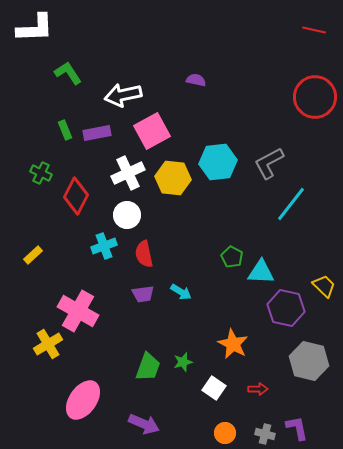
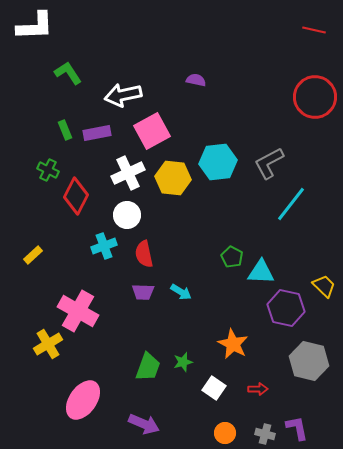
white L-shape: moved 2 px up
green cross: moved 7 px right, 3 px up
purple trapezoid: moved 2 px up; rotated 10 degrees clockwise
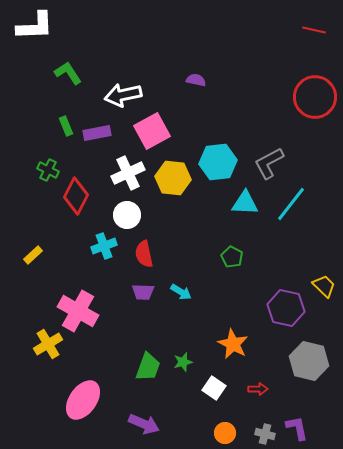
green rectangle: moved 1 px right, 4 px up
cyan triangle: moved 16 px left, 69 px up
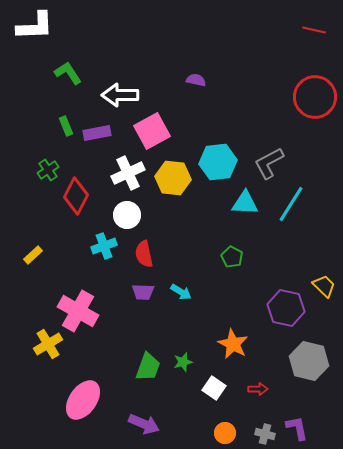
white arrow: moved 3 px left; rotated 12 degrees clockwise
green cross: rotated 30 degrees clockwise
cyan line: rotated 6 degrees counterclockwise
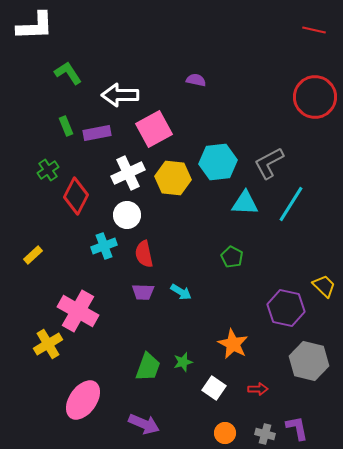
pink square: moved 2 px right, 2 px up
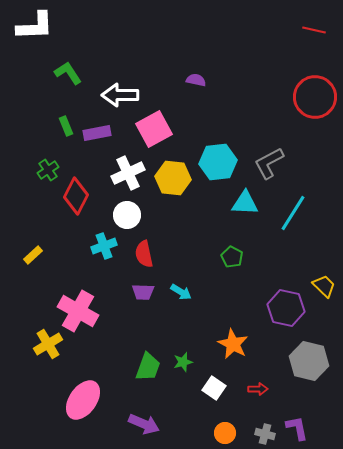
cyan line: moved 2 px right, 9 px down
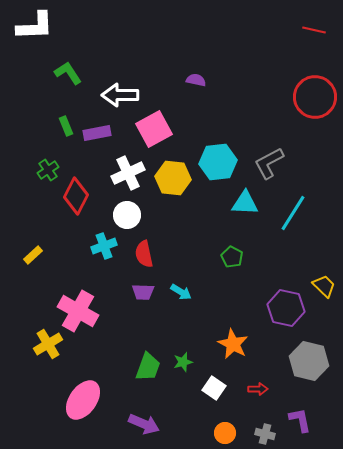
purple L-shape: moved 3 px right, 8 px up
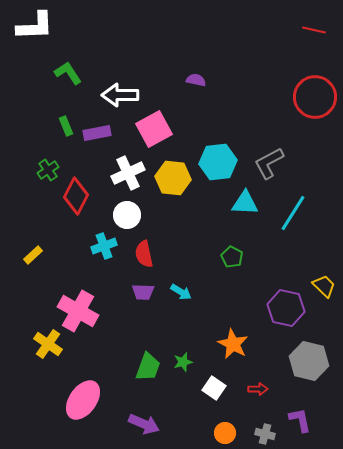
yellow cross: rotated 24 degrees counterclockwise
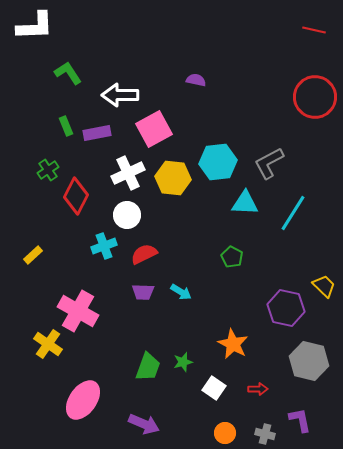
red semicircle: rotated 76 degrees clockwise
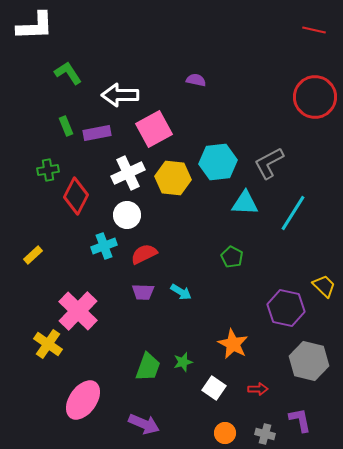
green cross: rotated 25 degrees clockwise
pink cross: rotated 15 degrees clockwise
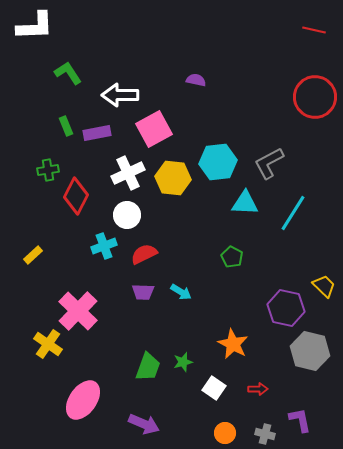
gray hexagon: moved 1 px right, 10 px up
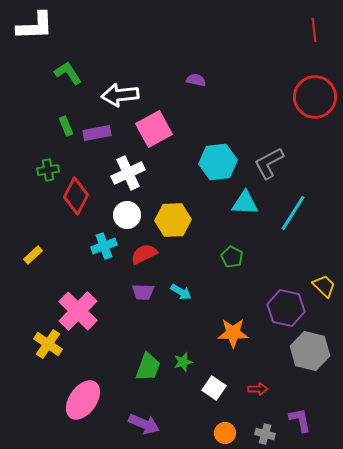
red line: rotated 70 degrees clockwise
white arrow: rotated 6 degrees counterclockwise
yellow hexagon: moved 42 px down; rotated 8 degrees counterclockwise
orange star: moved 11 px up; rotated 28 degrees counterclockwise
